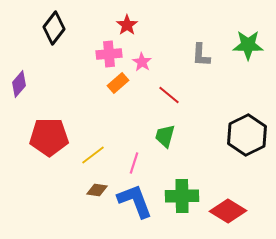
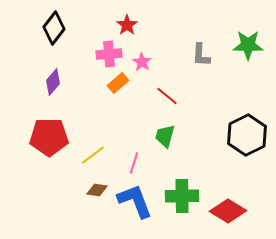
purple diamond: moved 34 px right, 2 px up
red line: moved 2 px left, 1 px down
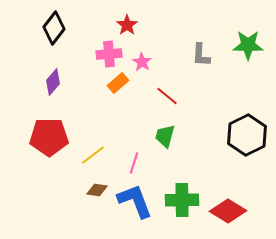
green cross: moved 4 px down
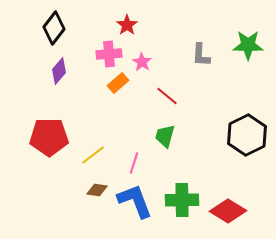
purple diamond: moved 6 px right, 11 px up
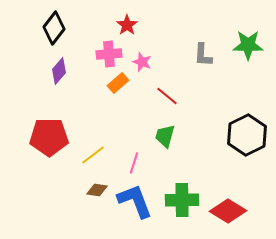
gray L-shape: moved 2 px right
pink star: rotated 12 degrees counterclockwise
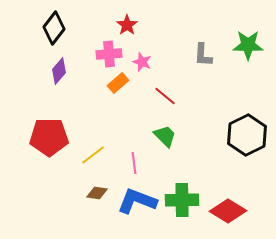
red line: moved 2 px left
green trapezoid: rotated 120 degrees clockwise
pink line: rotated 25 degrees counterclockwise
brown diamond: moved 3 px down
blue L-shape: moved 2 px right; rotated 48 degrees counterclockwise
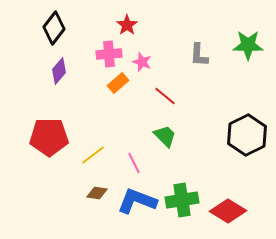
gray L-shape: moved 4 px left
pink line: rotated 20 degrees counterclockwise
green cross: rotated 8 degrees counterclockwise
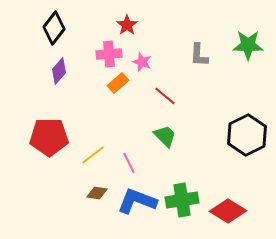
pink line: moved 5 px left
